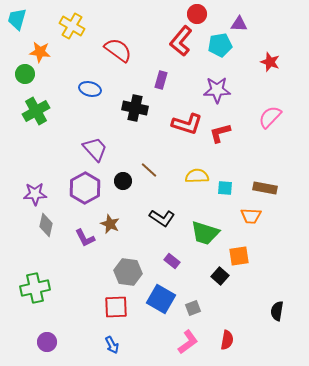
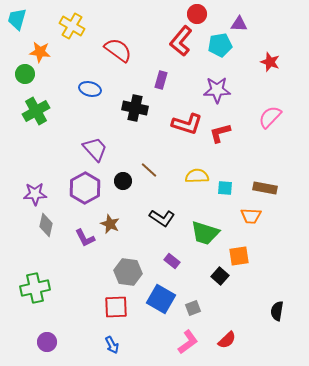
red semicircle at (227, 340): rotated 36 degrees clockwise
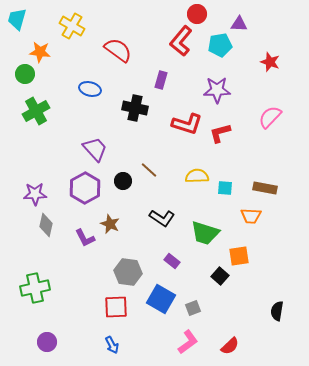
red semicircle at (227, 340): moved 3 px right, 6 px down
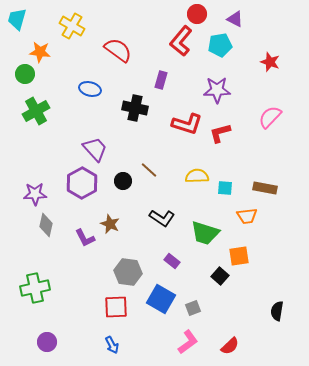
purple triangle at (239, 24): moved 4 px left, 5 px up; rotated 24 degrees clockwise
purple hexagon at (85, 188): moved 3 px left, 5 px up
orange trapezoid at (251, 216): moved 4 px left; rotated 10 degrees counterclockwise
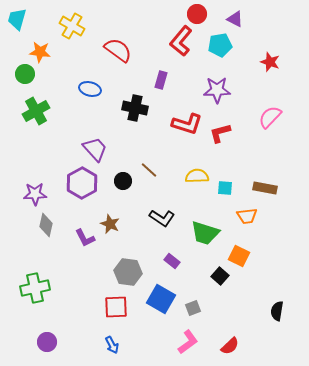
orange square at (239, 256): rotated 35 degrees clockwise
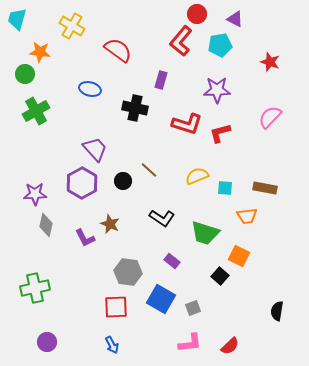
yellow semicircle at (197, 176): rotated 20 degrees counterclockwise
pink L-shape at (188, 342): moved 2 px right, 1 px down; rotated 30 degrees clockwise
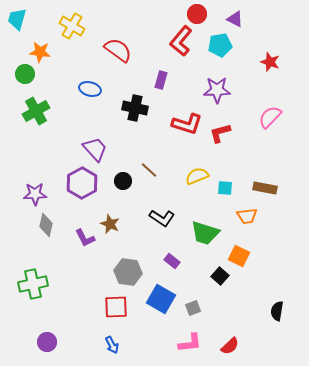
green cross at (35, 288): moved 2 px left, 4 px up
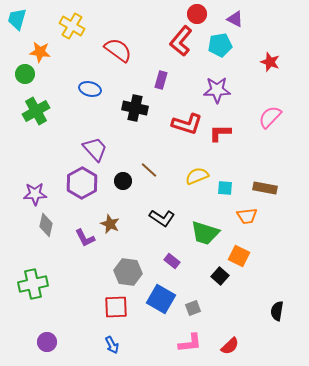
red L-shape at (220, 133): rotated 15 degrees clockwise
